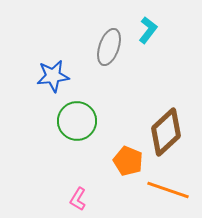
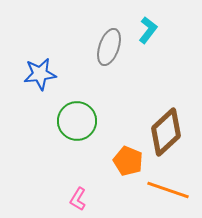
blue star: moved 13 px left, 2 px up
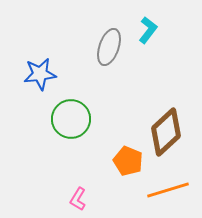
green circle: moved 6 px left, 2 px up
orange line: rotated 36 degrees counterclockwise
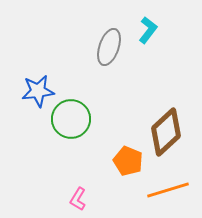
blue star: moved 2 px left, 17 px down
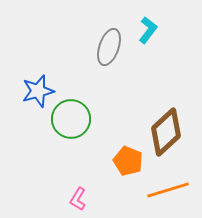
blue star: rotated 8 degrees counterclockwise
